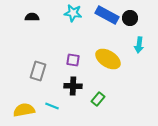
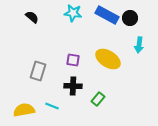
black semicircle: rotated 40 degrees clockwise
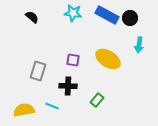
black cross: moved 5 px left
green rectangle: moved 1 px left, 1 px down
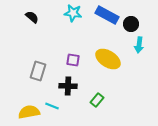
black circle: moved 1 px right, 6 px down
yellow semicircle: moved 5 px right, 2 px down
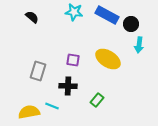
cyan star: moved 1 px right, 1 px up
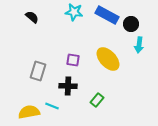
yellow ellipse: rotated 15 degrees clockwise
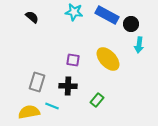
gray rectangle: moved 1 px left, 11 px down
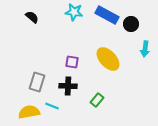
cyan arrow: moved 6 px right, 4 px down
purple square: moved 1 px left, 2 px down
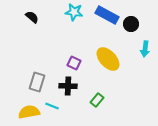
purple square: moved 2 px right, 1 px down; rotated 16 degrees clockwise
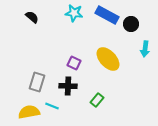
cyan star: moved 1 px down
